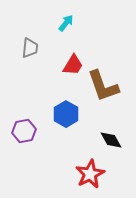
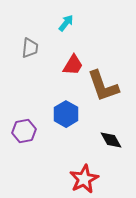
red star: moved 6 px left, 5 px down
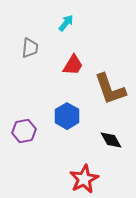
brown L-shape: moved 7 px right, 3 px down
blue hexagon: moved 1 px right, 2 px down
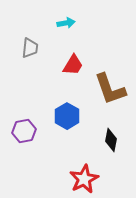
cyan arrow: rotated 42 degrees clockwise
black diamond: rotated 40 degrees clockwise
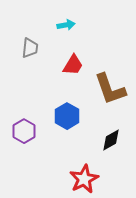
cyan arrow: moved 2 px down
purple hexagon: rotated 20 degrees counterclockwise
black diamond: rotated 50 degrees clockwise
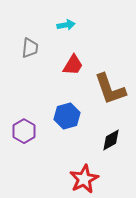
blue hexagon: rotated 15 degrees clockwise
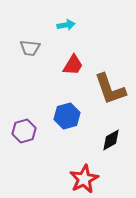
gray trapezoid: rotated 90 degrees clockwise
purple hexagon: rotated 15 degrees clockwise
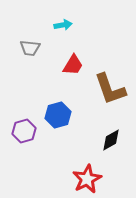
cyan arrow: moved 3 px left
blue hexagon: moved 9 px left, 1 px up
red star: moved 3 px right
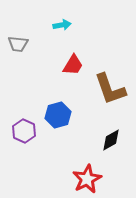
cyan arrow: moved 1 px left
gray trapezoid: moved 12 px left, 4 px up
purple hexagon: rotated 20 degrees counterclockwise
